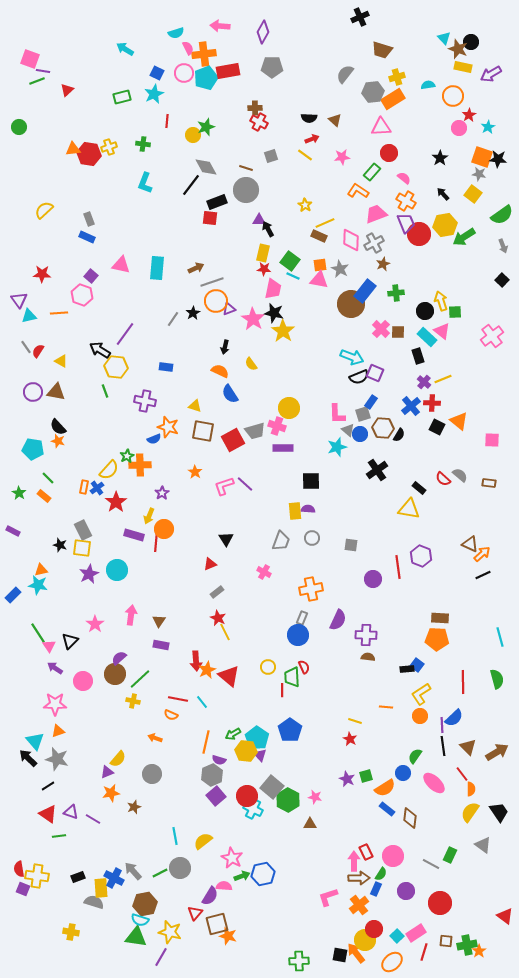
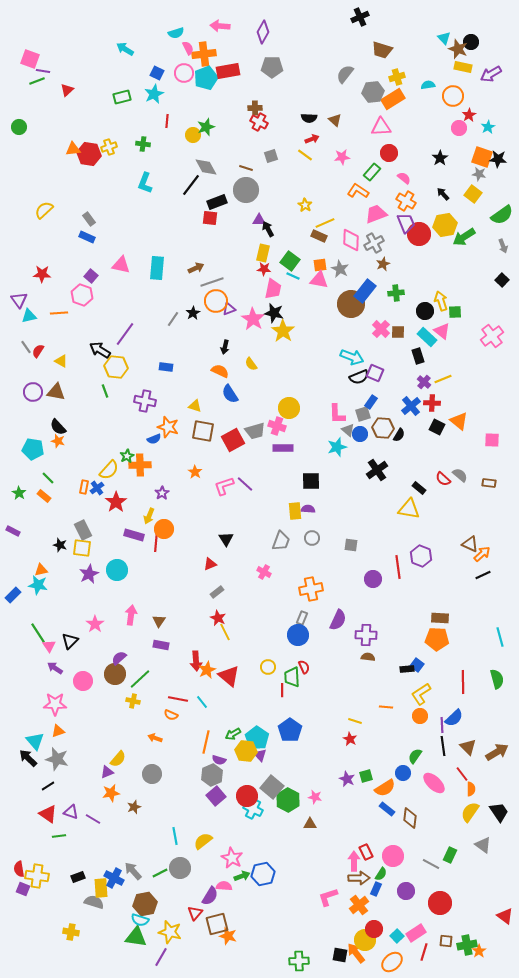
gray rectangle at (89, 219): rotated 16 degrees counterclockwise
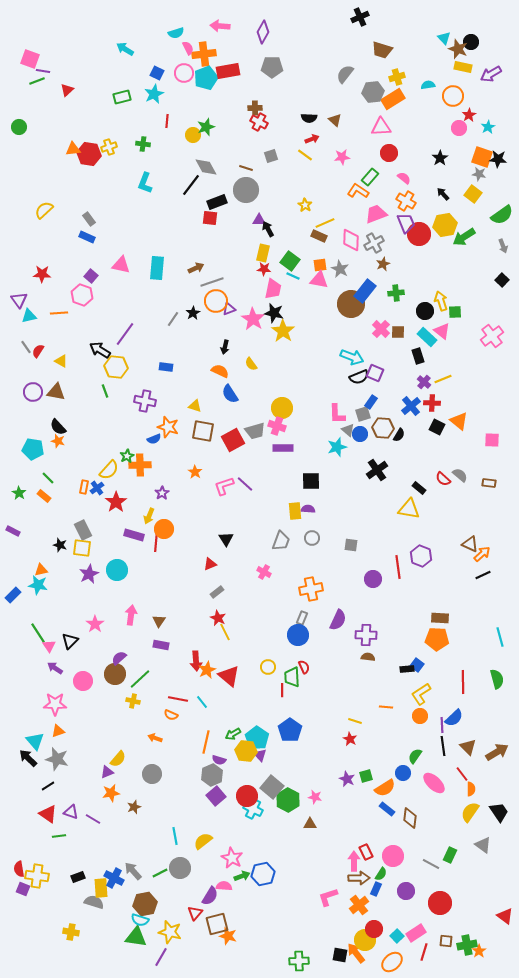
green rectangle at (372, 172): moved 2 px left, 5 px down
yellow circle at (289, 408): moved 7 px left
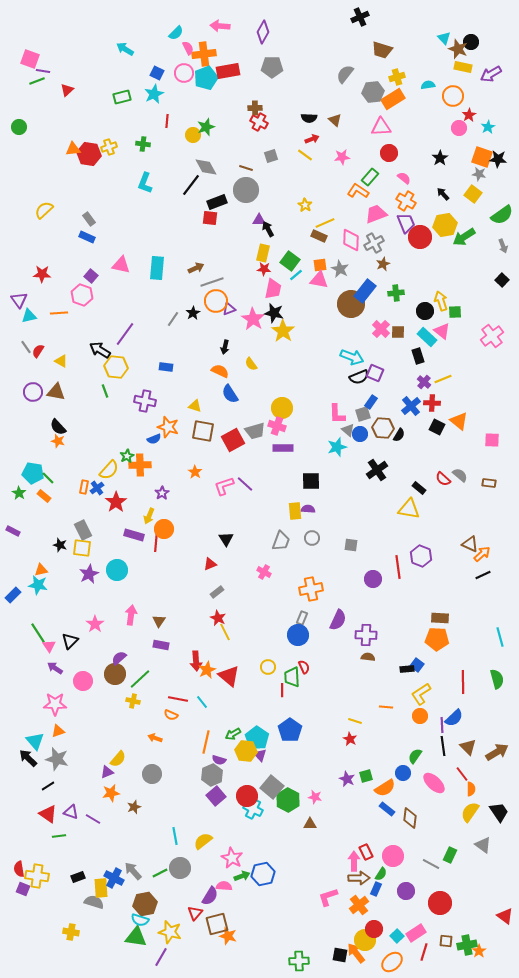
cyan semicircle at (176, 33): rotated 28 degrees counterclockwise
red circle at (419, 234): moved 1 px right, 3 px down
cyan line at (293, 276): moved 3 px right, 1 px up; rotated 64 degrees counterclockwise
cyan pentagon at (33, 449): moved 24 px down
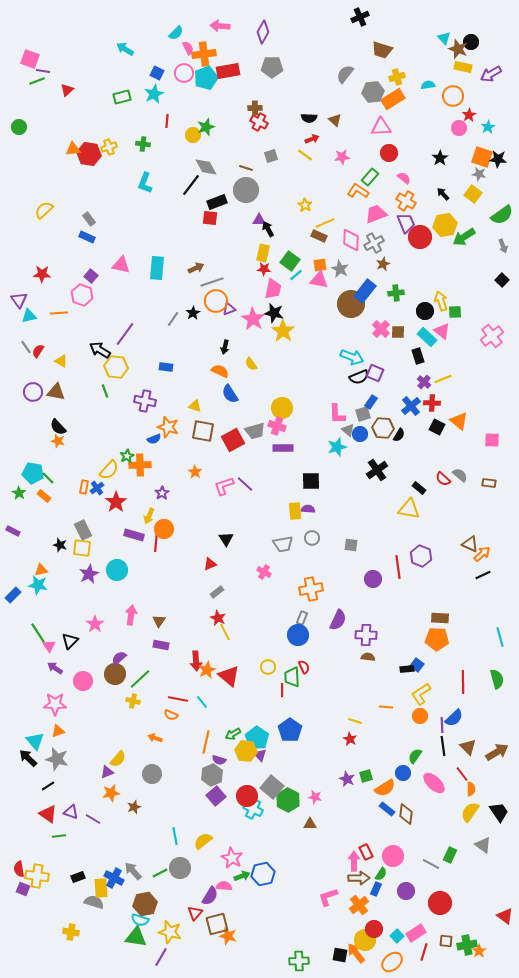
gray trapezoid at (281, 541): moved 2 px right, 3 px down; rotated 60 degrees clockwise
brown diamond at (410, 818): moved 4 px left, 4 px up
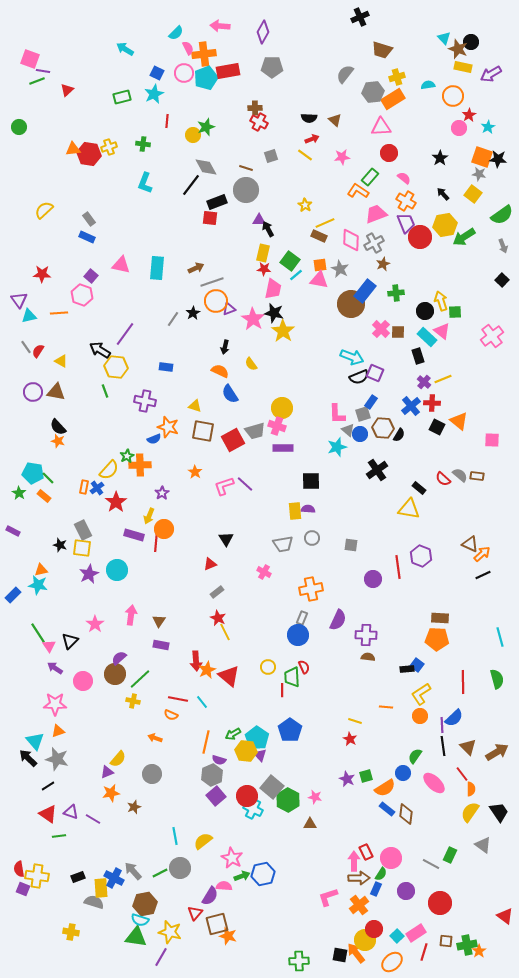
brown rectangle at (489, 483): moved 12 px left, 7 px up
pink circle at (393, 856): moved 2 px left, 2 px down
